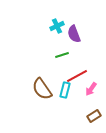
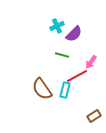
purple semicircle: rotated 114 degrees counterclockwise
green line: rotated 32 degrees clockwise
pink arrow: moved 27 px up
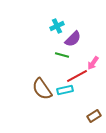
purple semicircle: moved 1 px left, 5 px down
pink arrow: moved 2 px right, 1 px down
cyan rectangle: rotated 63 degrees clockwise
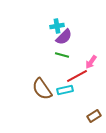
cyan cross: rotated 16 degrees clockwise
purple semicircle: moved 9 px left, 2 px up
pink arrow: moved 2 px left, 1 px up
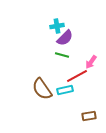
purple semicircle: moved 1 px right, 1 px down
brown rectangle: moved 5 px left; rotated 24 degrees clockwise
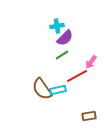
green line: rotated 48 degrees counterclockwise
cyan rectangle: moved 7 px left
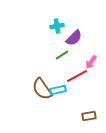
purple semicircle: moved 9 px right
